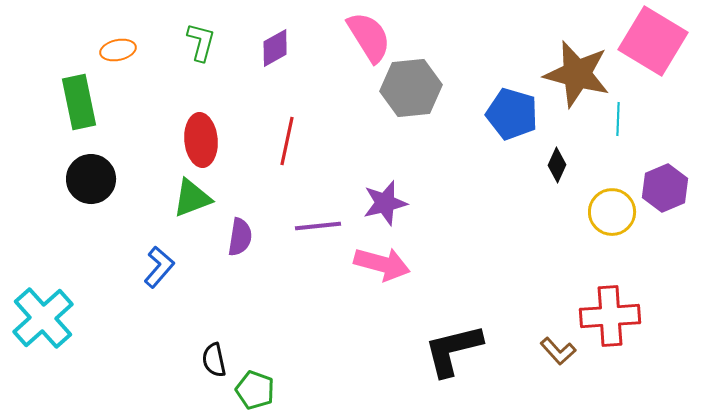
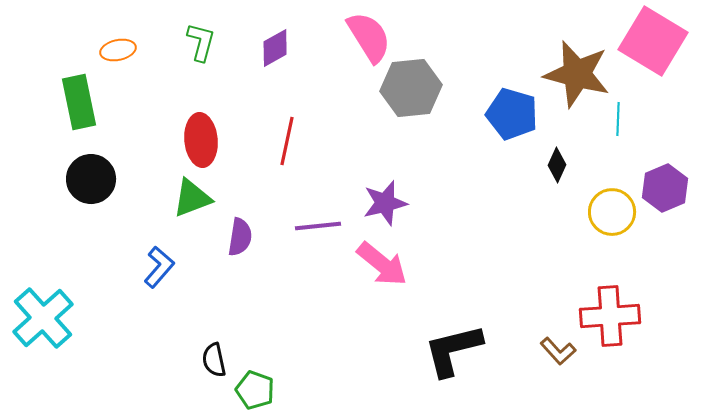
pink arrow: rotated 24 degrees clockwise
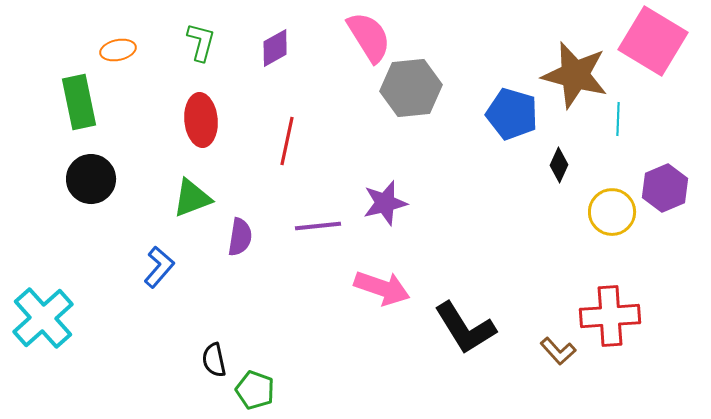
brown star: moved 2 px left, 1 px down
red ellipse: moved 20 px up
black diamond: moved 2 px right
pink arrow: moved 24 px down; rotated 20 degrees counterclockwise
black L-shape: moved 12 px right, 22 px up; rotated 108 degrees counterclockwise
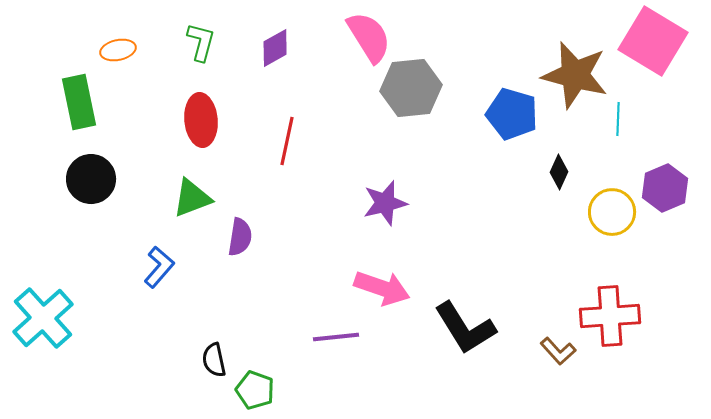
black diamond: moved 7 px down
purple line: moved 18 px right, 111 px down
